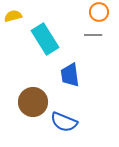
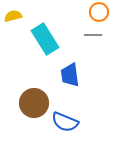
brown circle: moved 1 px right, 1 px down
blue semicircle: moved 1 px right
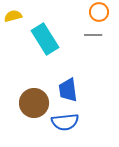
blue trapezoid: moved 2 px left, 15 px down
blue semicircle: rotated 28 degrees counterclockwise
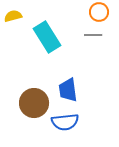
cyan rectangle: moved 2 px right, 2 px up
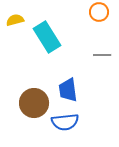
yellow semicircle: moved 2 px right, 4 px down
gray line: moved 9 px right, 20 px down
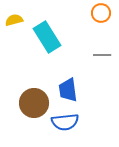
orange circle: moved 2 px right, 1 px down
yellow semicircle: moved 1 px left
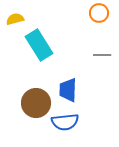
orange circle: moved 2 px left
yellow semicircle: moved 1 px right, 1 px up
cyan rectangle: moved 8 px left, 8 px down
blue trapezoid: rotated 10 degrees clockwise
brown circle: moved 2 px right
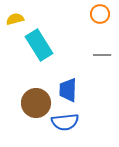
orange circle: moved 1 px right, 1 px down
